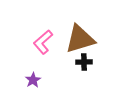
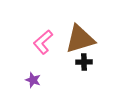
purple star: rotated 21 degrees counterclockwise
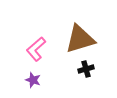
pink L-shape: moved 7 px left, 7 px down
black cross: moved 2 px right, 7 px down; rotated 14 degrees counterclockwise
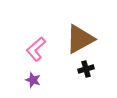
brown triangle: rotated 12 degrees counterclockwise
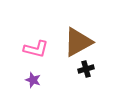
brown triangle: moved 2 px left, 3 px down
pink L-shape: rotated 125 degrees counterclockwise
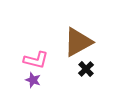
pink L-shape: moved 11 px down
black cross: rotated 28 degrees counterclockwise
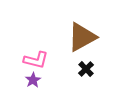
brown triangle: moved 4 px right, 5 px up
purple star: rotated 21 degrees clockwise
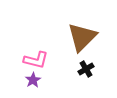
brown triangle: rotated 16 degrees counterclockwise
black cross: rotated 14 degrees clockwise
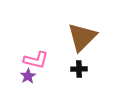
black cross: moved 7 px left; rotated 28 degrees clockwise
purple star: moved 5 px left, 4 px up
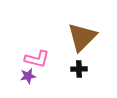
pink L-shape: moved 1 px right, 1 px up
purple star: rotated 21 degrees clockwise
